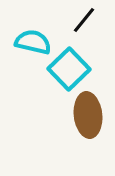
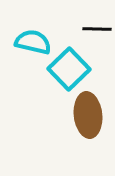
black line: moved 13 px right, 9 px down; rotated 52 degrees clockwise
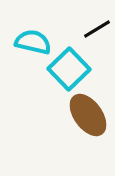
black line: rotated 32 degrees counterclockwise
brown ellipse: rotated 30 degrees counterclockwise
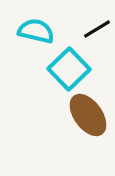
cyan semicircle: moved 3 px right, 11 px up
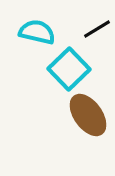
cyan semicircle: moved 1 px right, 1 px down
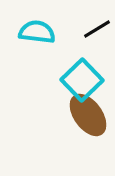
cyan semicircle: rotated 6 degrees counterclockwise
cyan square: moved 13 px right, 11 px down
